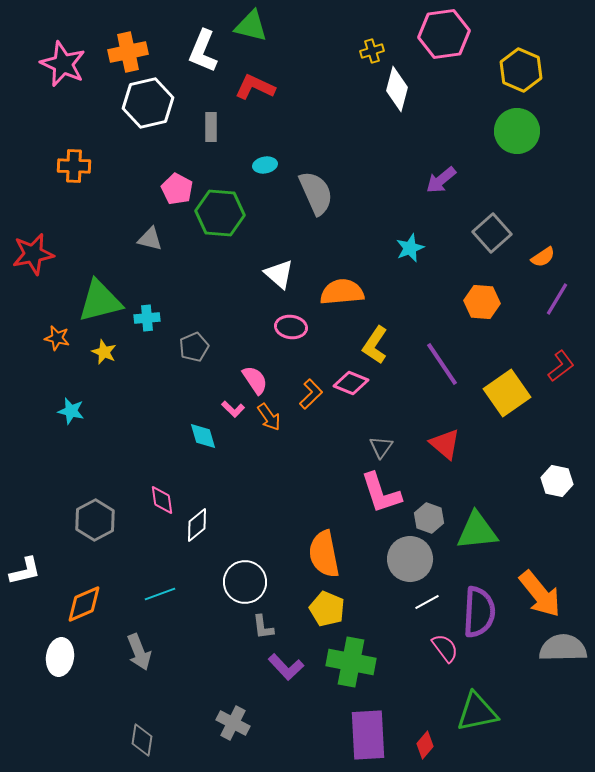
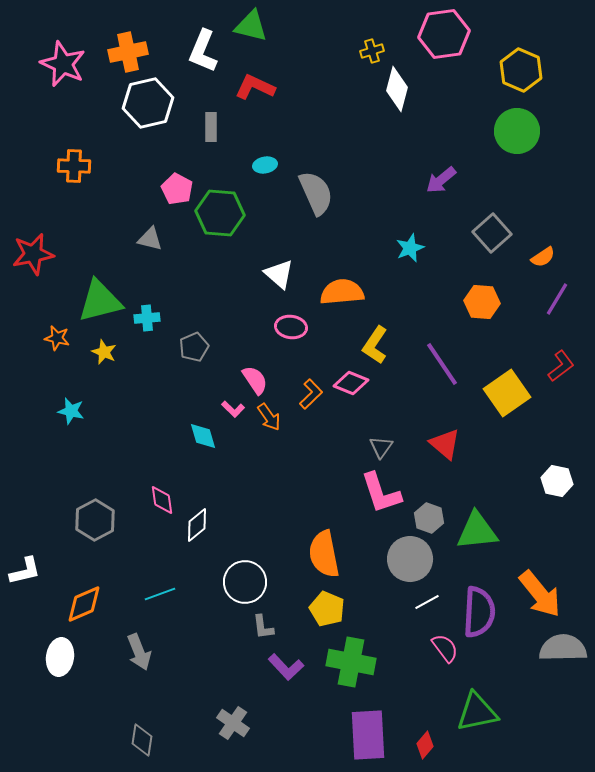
gray cross at (233, 723): rotated 8 degrees clockwise
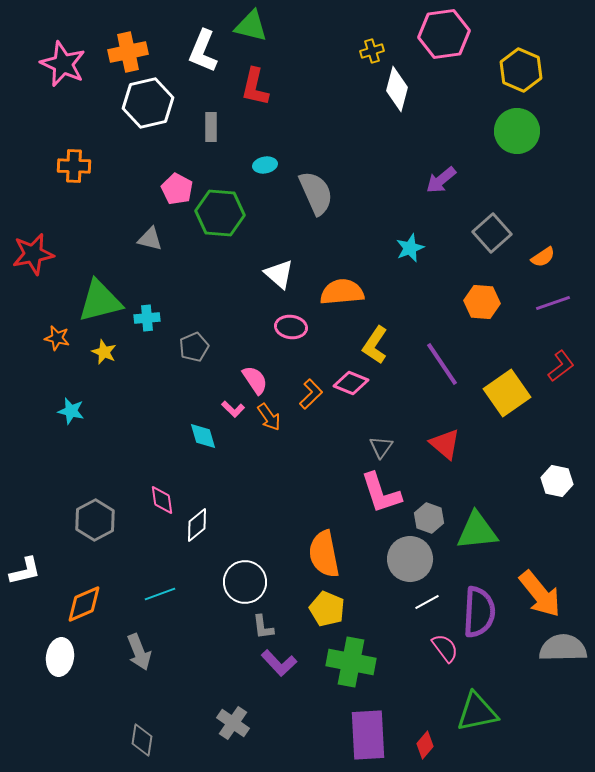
red L-shape at (255, 87): rotated 102 degrees counterclockwise
purple line at (557, 299): moved 4 px left, 4 px down; rotated 40 degrees clockwise
purple L-shape at (286, 667): moved 7 px left, 4 px up
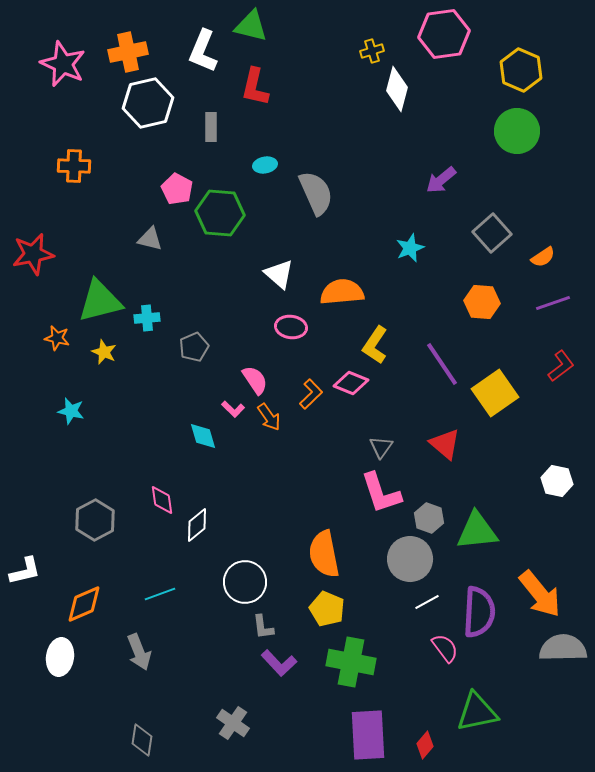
yellow square at (507, 393): moved 12 px left
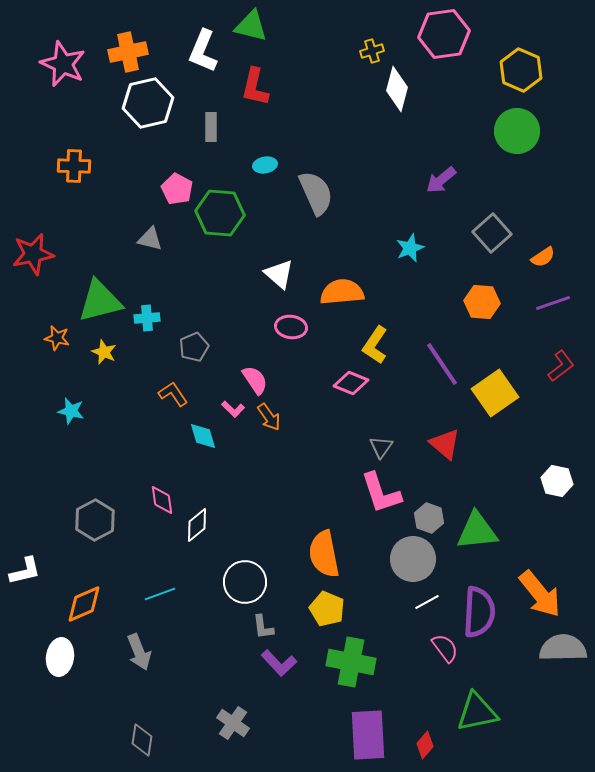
orange L-shape at (311, 394): moved 138 px left; rotated 80 degrees counterclockwise
gray circle at (410, 559): moved 3 px right
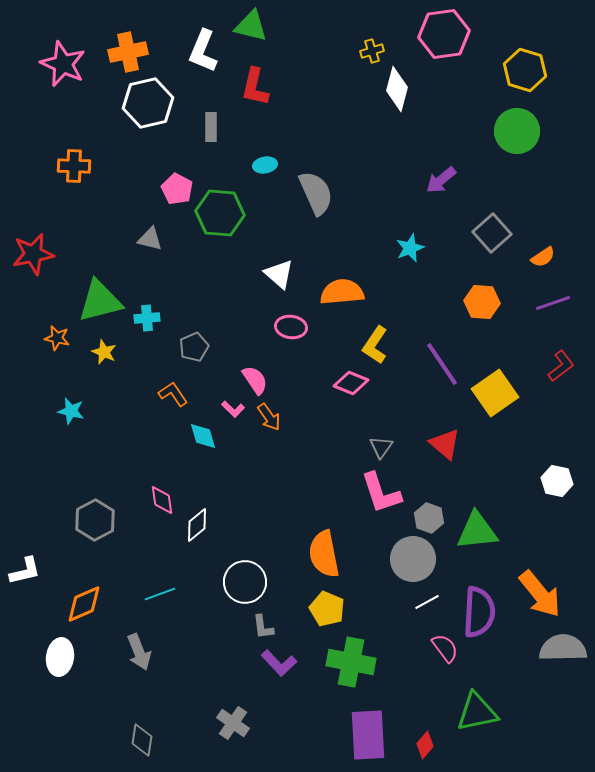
yellow hexagon at (521, 70): moved 4 px right; rotated 6 degrees counterclockwise
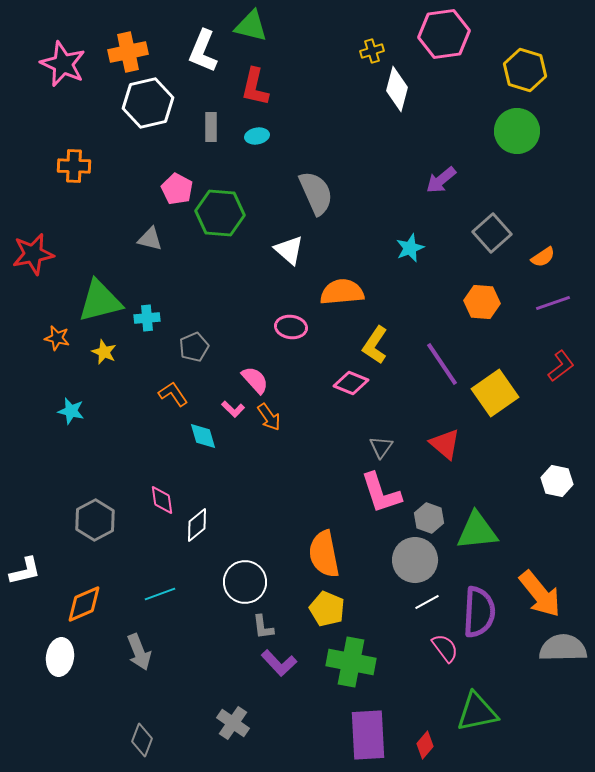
cyan ellipse at (265, 165): moved 8 px left, 29 px up
white triangle at (279, 274): moved 10 px right, 24 px up
pink semicircle at (255, 380): rotated 8 degrees counterclockwise
gray circle at (413, 559): moved 2 px right, 1 px down
gray diamond at (142, 740): rotated 12 degrees clockwise
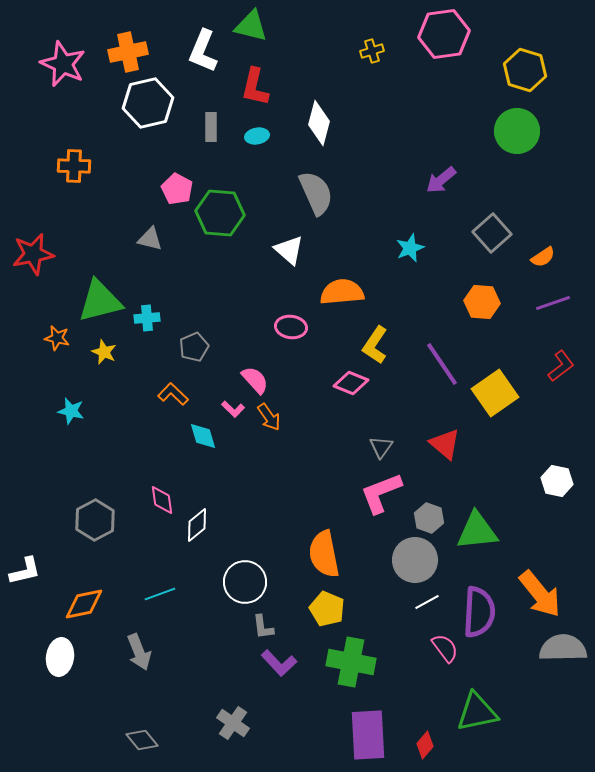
white diamond at (397, 89): moved 78 px left, 34 px down
orange L-shape at (173, 394): rotated 12 degrees counterclockwise
pink L-shape at (381, 493): rotated 87 degrees clockwise
orange diamond at (84, 604): rotated 12 degrees clockwise
gray diamond at (142, 740): rotated 60 degrees counterclockwise
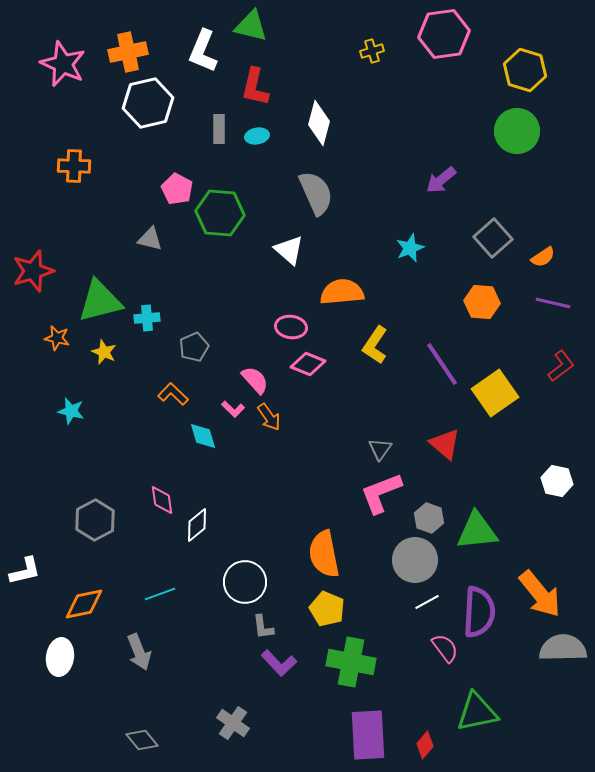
gray rectangle at (211, 127): moved 8 px right, 2 px down
gray square at (492, 233): moved 1 px right, 5 px down
red star at (33, 254): moved 17 px down; rotated 6 degrees counterclockwise
purple line at (553, 303): rotated 32 degrees clockwise
pink diamond at (351, 383): moved 43 px left, 19 px up
gray triangle at (381, 447): moved 1 px left, 2 px down
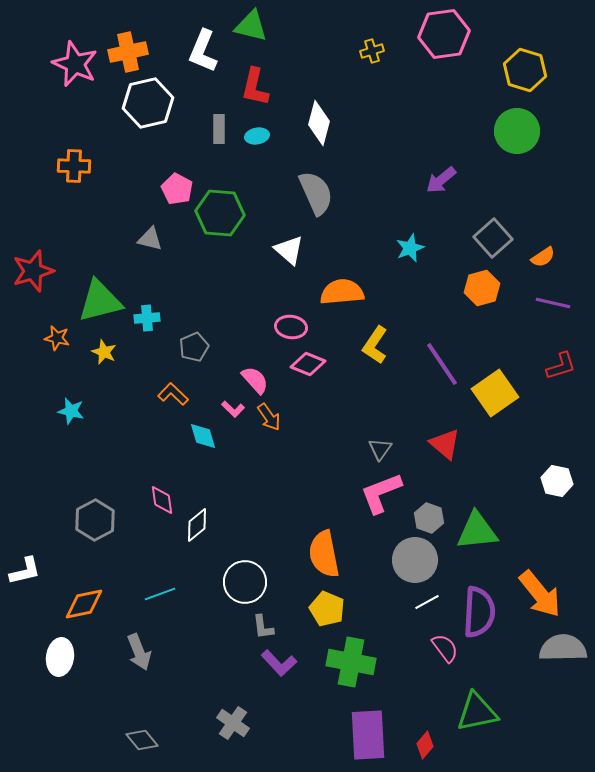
pink star at (63, 64): moved 12 px right
orange hexagon at (482, 302): moved 14 px up; rotated 20 degrees counterclockwise
red L-shape at (561, 366): rotated 20 degrees clockwise
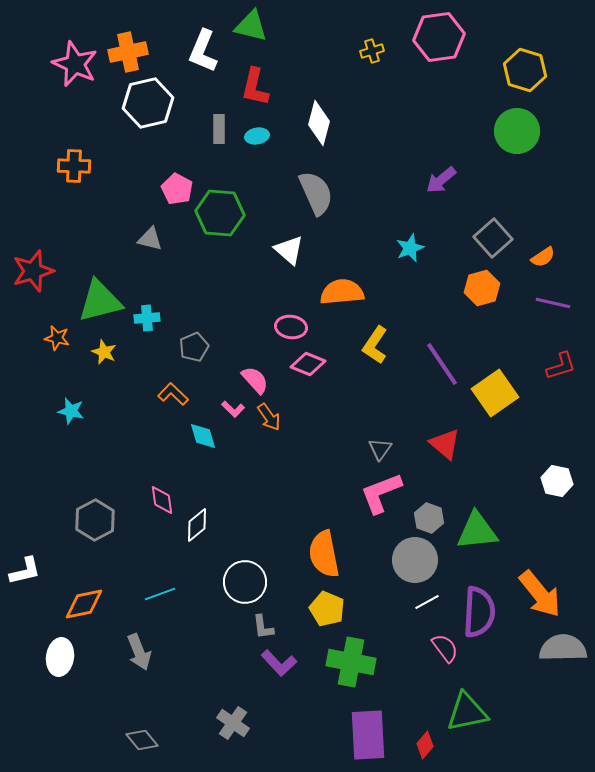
pink hexagon at (444, 34): moved 5 px left, 3 px down
green triangle at (477, 712): moved 10 px left
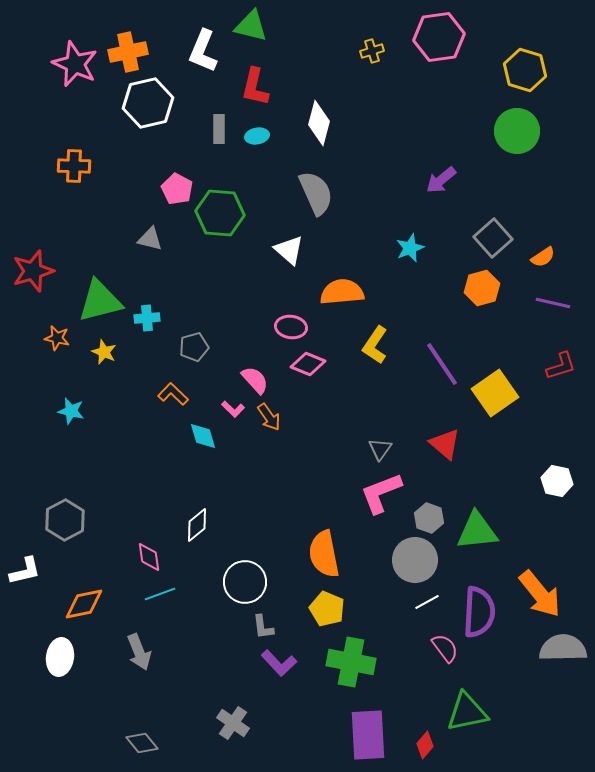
gray pentagon at (194, 347): rotated 8 degrees clockwise
pink diamond at (162, 500): moved 13 px left, 57 px down
gray hexagon at (95, 520): moved 30 px left
gray diamond at (142, 740): moved 3 px down
